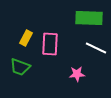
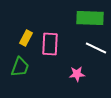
green rectangle: moved 1 px right
green trapezoid: rotated 90 degrees counterclockwise
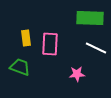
yellow rectangle: rotated 35 degrees counterclockwise
green trapezoid: rotated 90 degrees counterclockwise
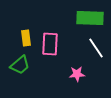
white line: rotated 30 degrees clockwise
green trapezoid: moved 2 px up; rotated 120 degrees clockwise
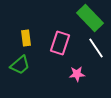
green rectangle: rotated 44 degrees clockwise
pink rectangle: moved 10 px right, 1 px up; rotated 15 degrees clockwise
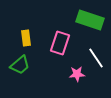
green rectangle: moved 2 px down; rotated 28 degrees counterclockwise
white line: moved 10 px down
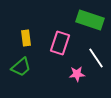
green trapezoid: moved 1 px right, 2 px down
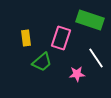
pink rectangle: moved 1 px right, 5 px up
green trapezoid: moved 21 px right, 5 px up
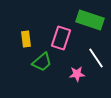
yellow rectangle: moved 1 px down
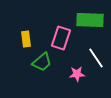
green rectangle: rotated 16 degrees counterclockwise
